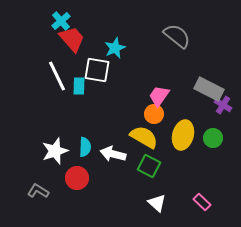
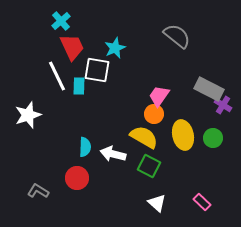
red trapezoid: moved 8 px down; rotated 16 degrees clockwise
yellow ellipse: rotated 28 degrees counterclockwise
white star: moved 27 px left, 36 px up
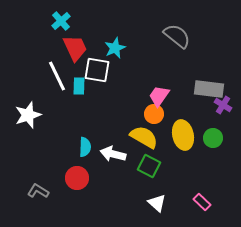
red trapezoid: moved 3 px right, 1 px down
gray rectangle: rotated 20 degrees counterclockwise
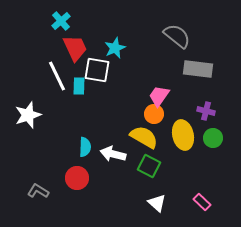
gray rectangle: moved 11 px left, 20 px up
purple cross: moved 17 px left, 6 px down; rotated 18 degrees counterclockwise
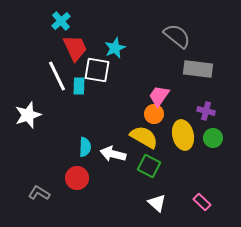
gray L-shape: moved 1 px right, 2 px down
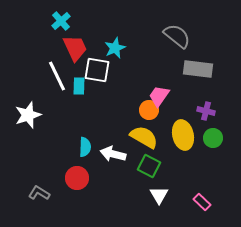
orange circle: moved 5 px left, 4 px up
white triangle: moved 2 px right, 8 px up; rotated 18 degrees clockwise
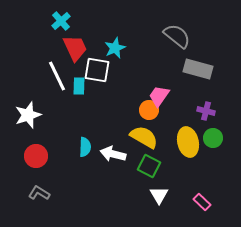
gray rectangle: rotated 8 degrees clockwise
yellow ellipse: moved 5 px right, 7 px down
red circle: moved 41 px left, 22 px up
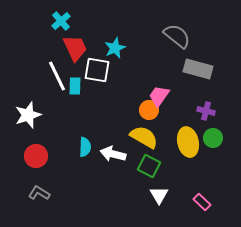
cyan rectangle: moved 4 px left
